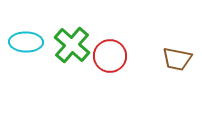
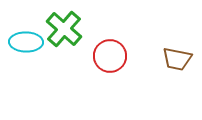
green cross: moved 8 px left, 16 px up
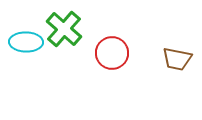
red circle: moved 2 px right, 3 px up
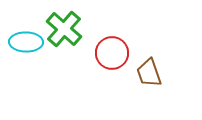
brown trapezoid: moved 28 px left, 14 px down; rotated 60 degrees clockwise
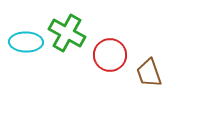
green cross: moved 3 px right, 4 px down; rotated 12 degrees counterclockwise
red circle: moved 2 px left, 2 px down
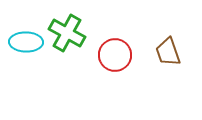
red circle: moved 5 px right
brown trapezoid: moved 19 px right, 21 px up
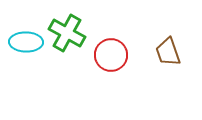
red circle: moved 4 px left
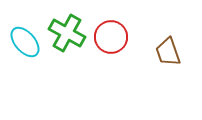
cyan ellipse: moved 1 px left; rotated 48 degrees clockwise
red circle: moved 18 px up
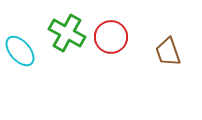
cyan ellipse: moved 5 px left, 9 px down
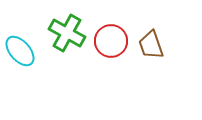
red circle: moved 4 px down
brown trapezoid: moved 17 px left, 7 px up
